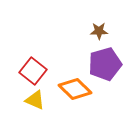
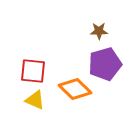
red square: rotated 32 degrees counterclockwise
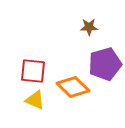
brown star: moved 10 px left, 4 px up
orange diamond: moved 2 px left, 2 px up
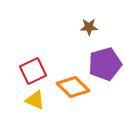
red square: rotated 32 degrees counterclockwise
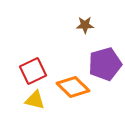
brown star: moved 4 px left, 2 px up
yellow triangle: rotated 10 degrees counterclockwise
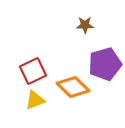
yellow triangle: rotated 35 degrees counterclockwise
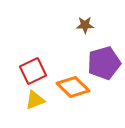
purple pentagon: moved 1 px left, 1 px up
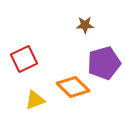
red square: moved 9 px left, 12 px up
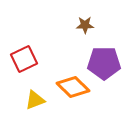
purple pentagon: rotated 16 degrees clockwise
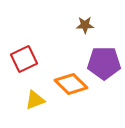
orange diamond: moved 2 px left, 3 px up
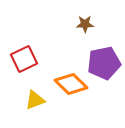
brown star: moved 1 px up
purple pentagon: rotated 12 degrees counterclockwise
